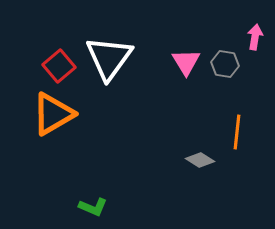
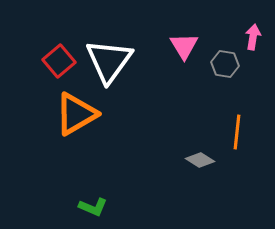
pink arrow: moved 2 px left
white triangle: moved 3 px down
pink triangle: moved 2 px left, 16 px up
red square: moved 5 px up
orange triangle: moved 23 px right
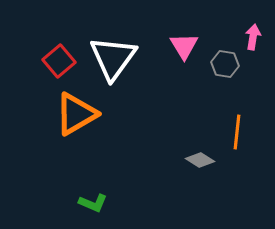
white triangle: moved 4 px right, 3 px up
green L-shape: moved 4 px up
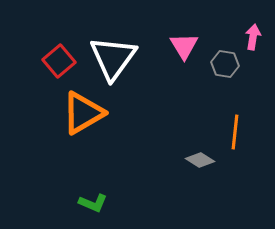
orange triangle: moved 7 px right, 1 px up
orange line: moved 2 px left
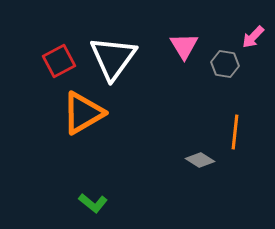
pink arrow: rotated 145 degrees counterclockwise
red square: rotated 12 degrees clockwise
green L-shape: rotated 16 degrees clockwise
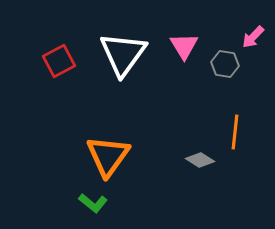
white triangle: moved 10 px right, 4 px up
orange triangle: moved 25 px right, 43 px down; rotated 24 degrees counterclockwise
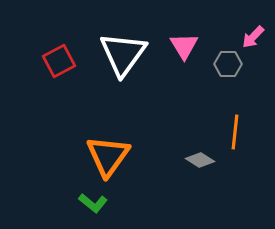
gray hexagon: moved 3 px right; rotated 8 degrees counterclockwise
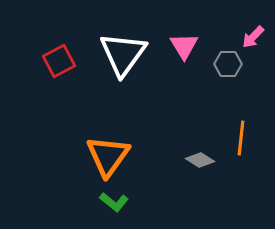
orange line: moved 6 px right, 6 px down
green L-shape: moved 21 px right, 1 px up
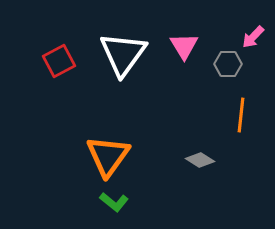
orange line: moved 23 px up
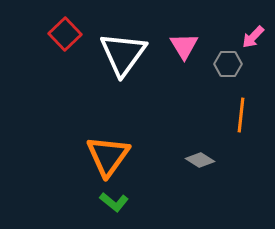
red square: moved 6 px right, 27 px up; rotated 16 degrees counterclockwise
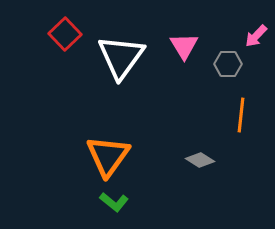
pink arrow: moved 3 px right, 1 px up
white triangle: moved 2 px left, 3 px down
